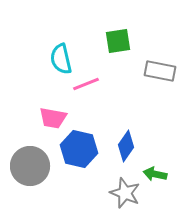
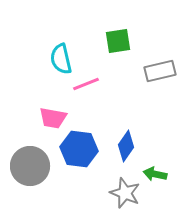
gray rectangle: rotated 24 degrees counterclockwise
blue hexagon: rotated 6 degrees counterclockwise
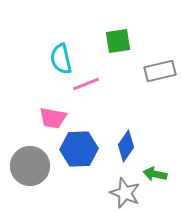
blue hexagon: rotated 9 degrees counterclockwise
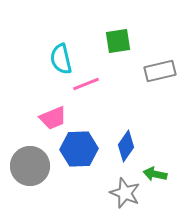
pink trapezoid: rotated 32 degrees counterclockwise
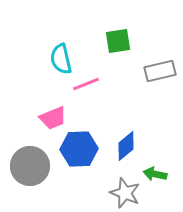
blue diamond: rotated 16 degrees clockwise
